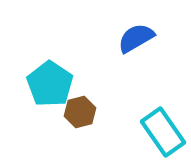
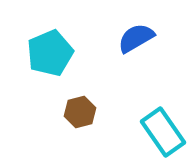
cyan pentagon: moved 31 px up; rotated 15 degrees clockwise
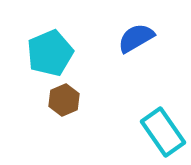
brown hexagon: moved 16 px left, 12 px up; rotated 8 degrees counterclockwise
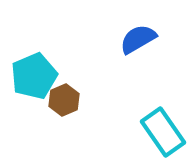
blue semicircle: moved 2 px right, 1 px down
cyan pentagon: moved 16 px left, 23 px down
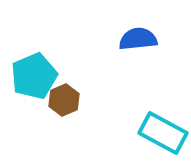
blue semicircle: rotated 24 degrees clockwise
cyan rectangle: moved 1 px down; rotated 27 degrees counterclockwise
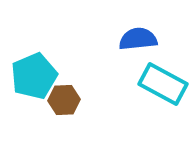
brown hexagon: rotated 20 degrees clockwise
cyan rectangle: moved 49 px up
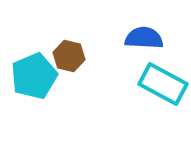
blue semicircle: moved 6 px right, 1 px up; rotated 9 degrees clockwise
brown hexagon: moved 5 px right, 44 px up; rotated 16 degrees clockwise
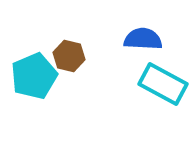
blue semicircle: moved 1 px left, 1 px down
